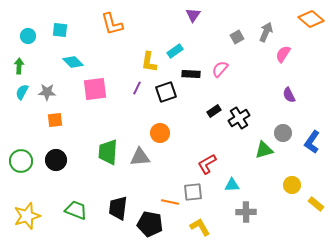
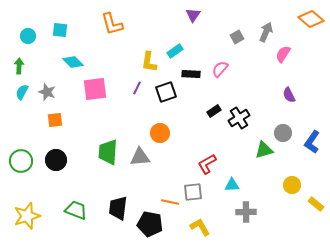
gray star at (47, 92): rotated 18 degrees clockwise
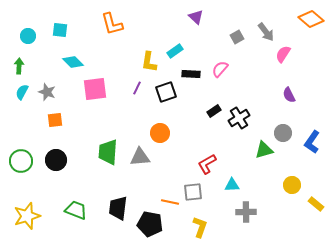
purple triangle at (193, 15): moved 3 px right, 2 px down; rotated 21 degrees counterclockwise
gray arrow at (266, 32): rotated 120 degrees clockwise
yellow L-shape at (200, 227): rotated 50 degrees clockwise
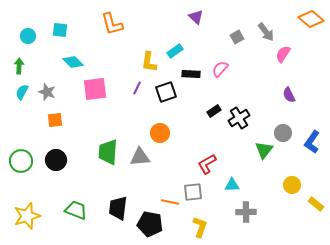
green triangle at (264, 150): rotated 36 degrees counterclockwise
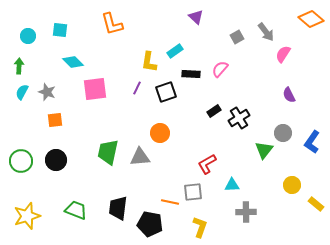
green trapezoid at (108, 152): rotated 8 degrees clockwise
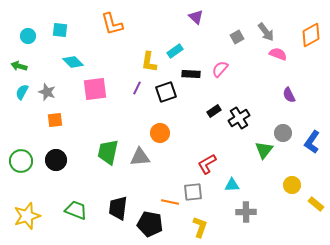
orange diamond at (311, 19): moved 16 px down; rotated 70 degrees counterclockwise
pink semicircle at (283, 54): moved 5 px left; rotated 78 degrees clockwise
green arrow at (19, 66): rotated 77 degrees counterclockwise
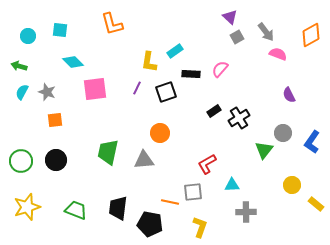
purple triangle at (196, 17): moved 34 px right
gray triangle at (140, 157): moved 4 px right, 3 px down
yellow star at (27, 216): moved 9 px up
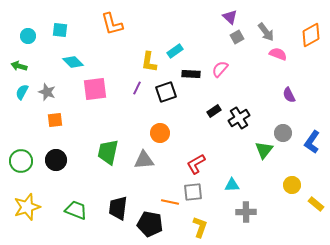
red L-shape at (207, 164): moved 11 px left
